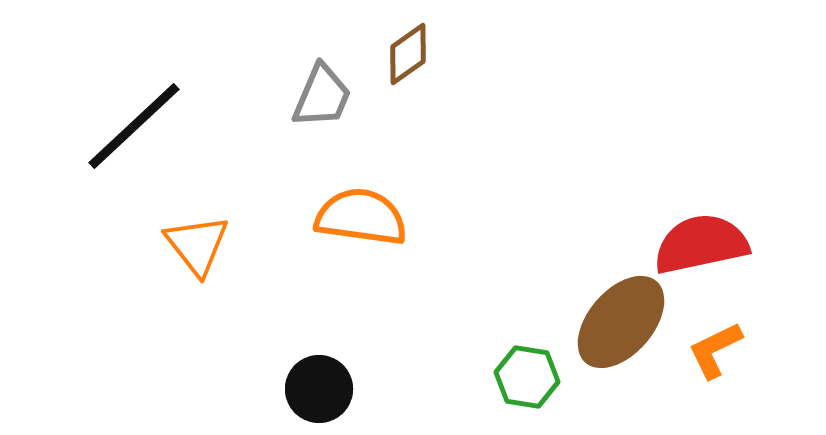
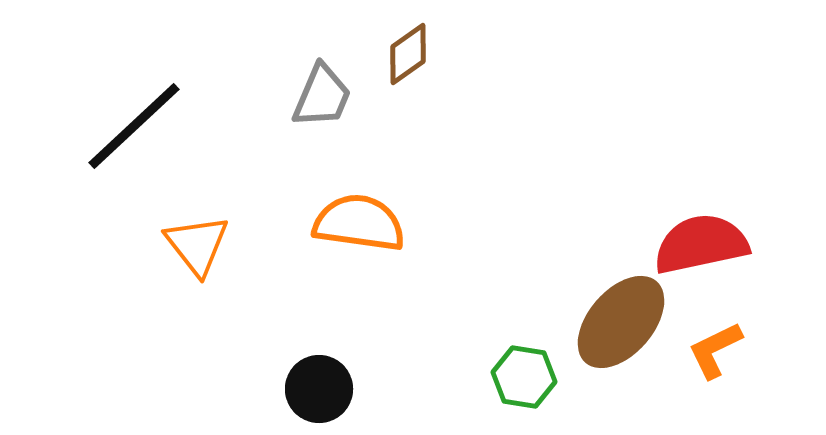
orange semicircle: moved 2 px left, 6 px down
green hexagon: moved 3 px left
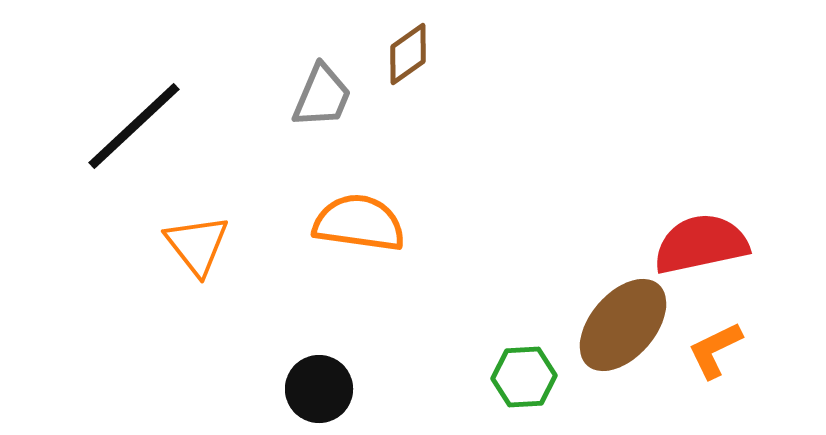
brown ellipse: moved 2 px right, 3 px down
green hexagon: rotated 12 degrees counterclockwise
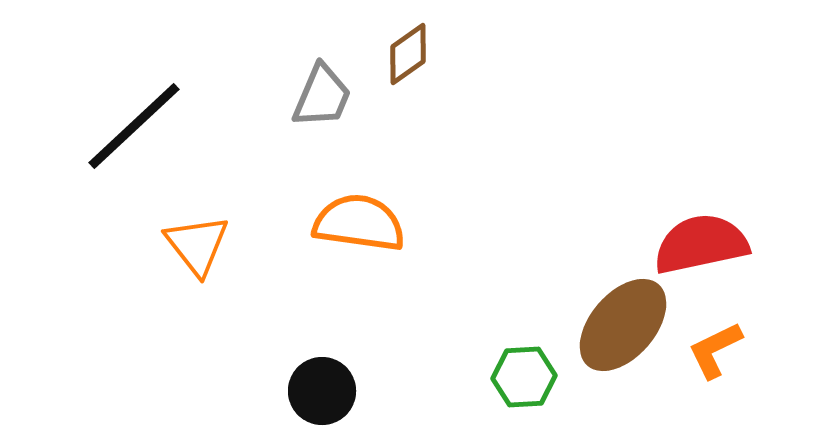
black circle: moved 3 px right, 2 px down
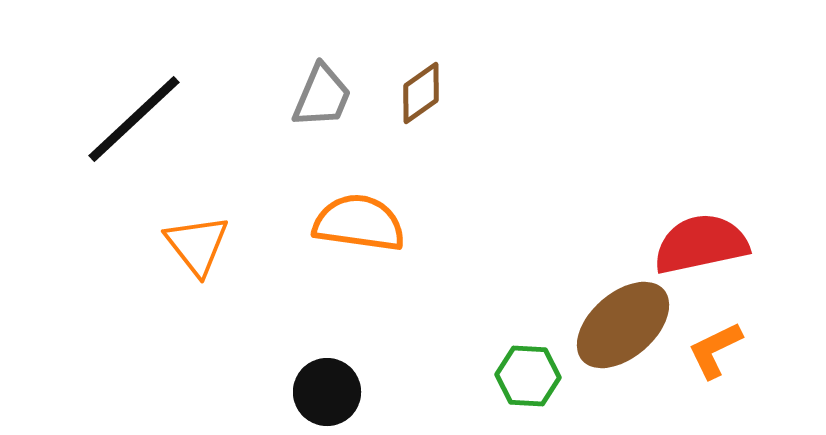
brown diamond: moved 13 px right, 39 px down
black line: moved 7 px up
brown ellipse: rotated 8 degrees clockwise
green hexagon: moved 4 px right, 1 px up; rotated 6 degrees clockwise
black circle: moved 5 px right, 1 px down
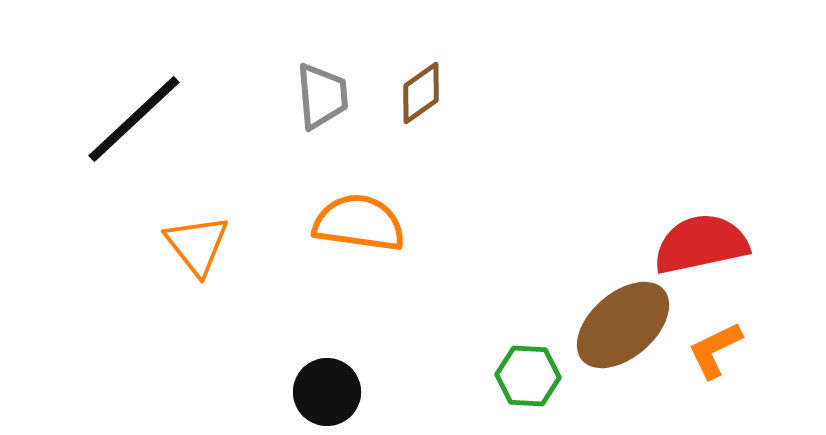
gray trapezoid: rotated 28 degrees counterclockwise
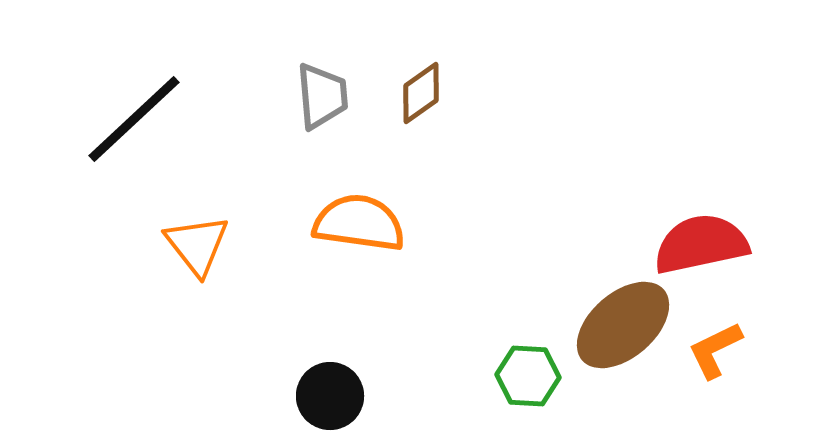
black circle: moved 3 px right, 4 px down
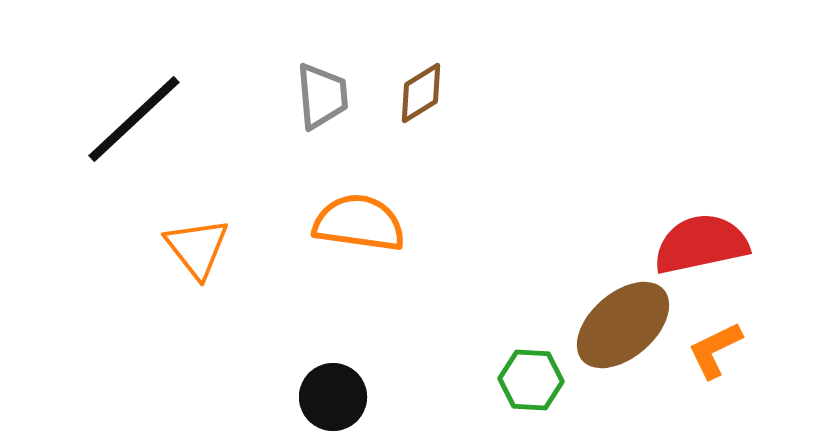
brown diamond: rotated 4 degrees clockwise
orange triangle: moved 3 px down
green hexagon: moved 3 px right, 4 px down
black circle: moved 3 px right, 1 px down
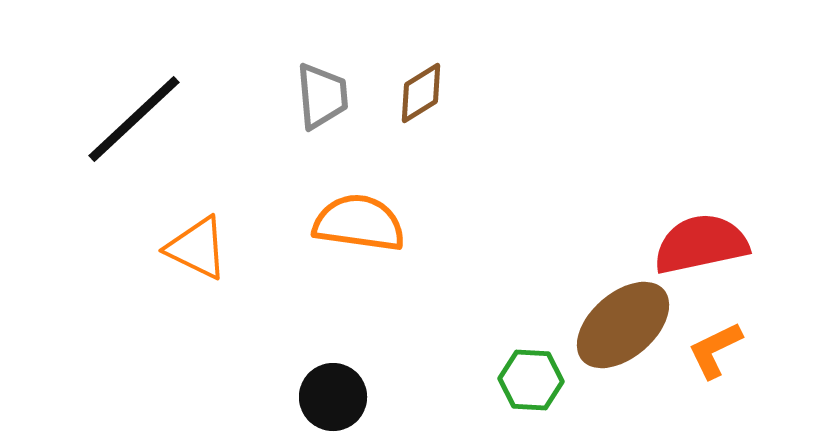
orange triangle: rotated 26 degrees counterclockwise
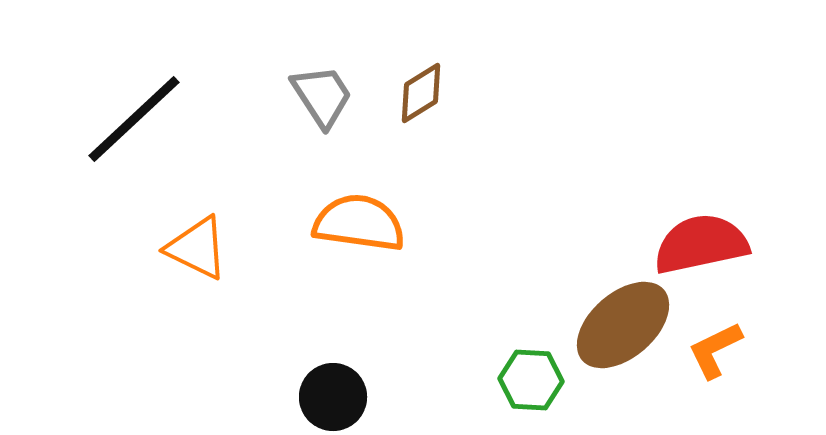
gray trapezoid: rotated 28 degrees counterclockwise
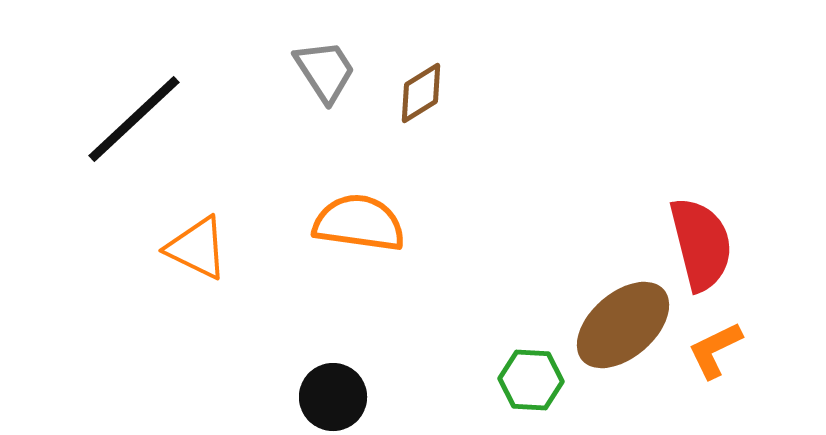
gray trapezoid: moved 3 px right, 25 px up
red semicircle: rotated 88 degrees clockwise
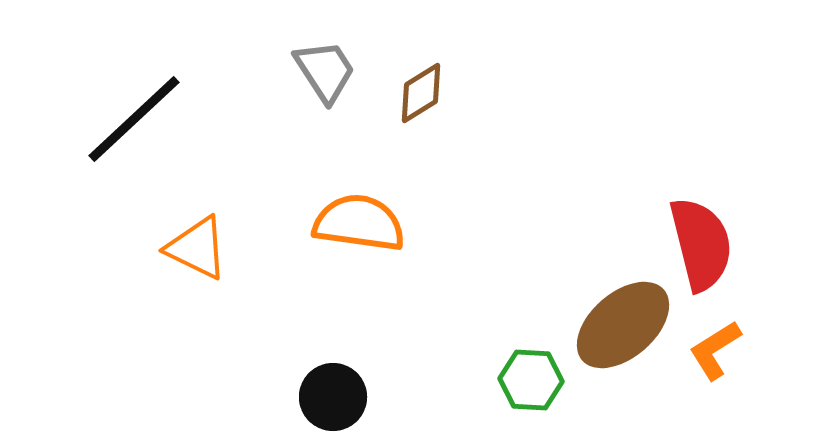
orange L-shape: rotated 6 degrees counterclockwise
